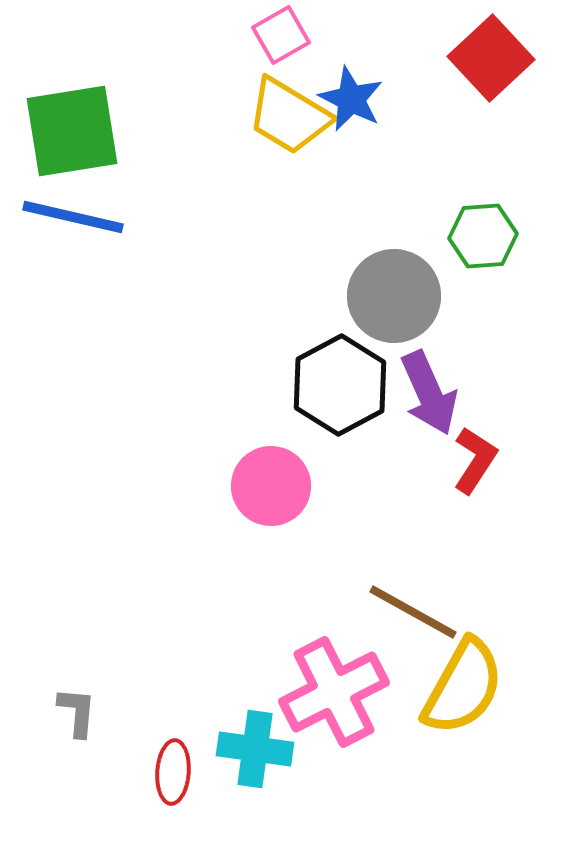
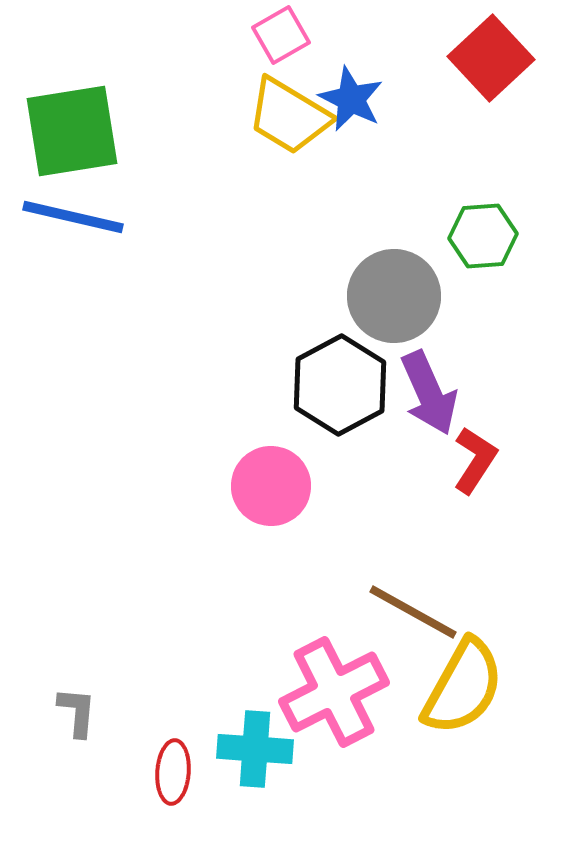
cyan cross: rotated 4 degrees counterclockwise
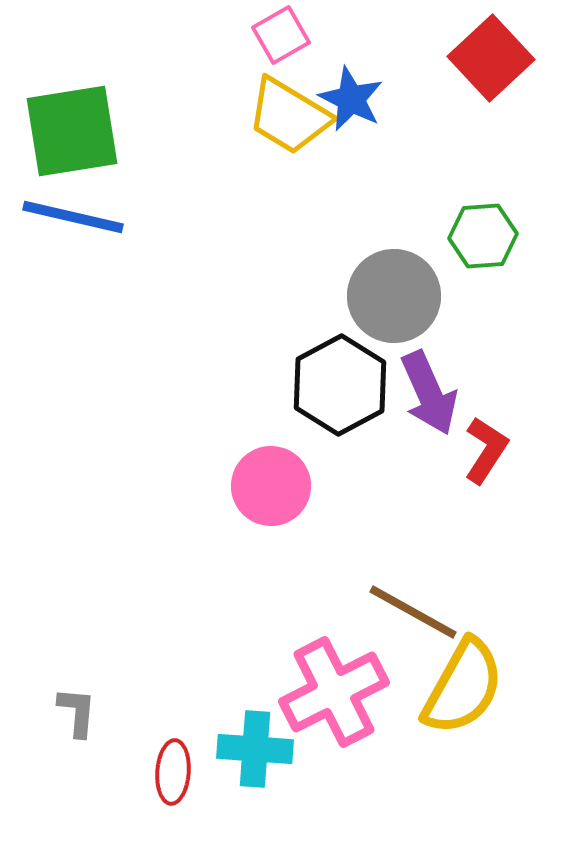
red L-shape: moved 11 px right, 10 px up
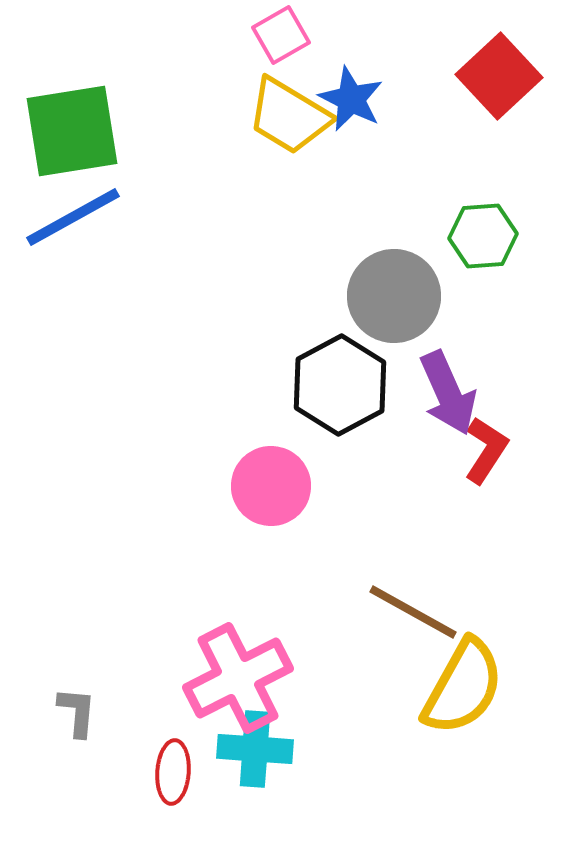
red square: moved 8 px right, 18 px down
blue line: rotated 42 degrees counterclockwise
purple arrow: moved 19 px right
pink cross: moved 96 px left, 14 px up
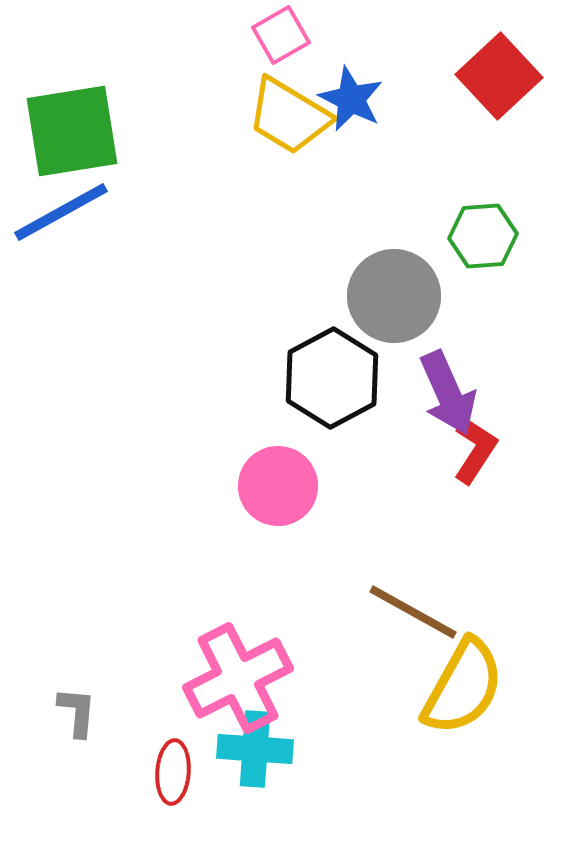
blue line: moved 12 px left, 5 px up
black hexagon: moved 8 px left, 7 px up
red L-shape: moved 11 px left
pink circle: moved 7 px right
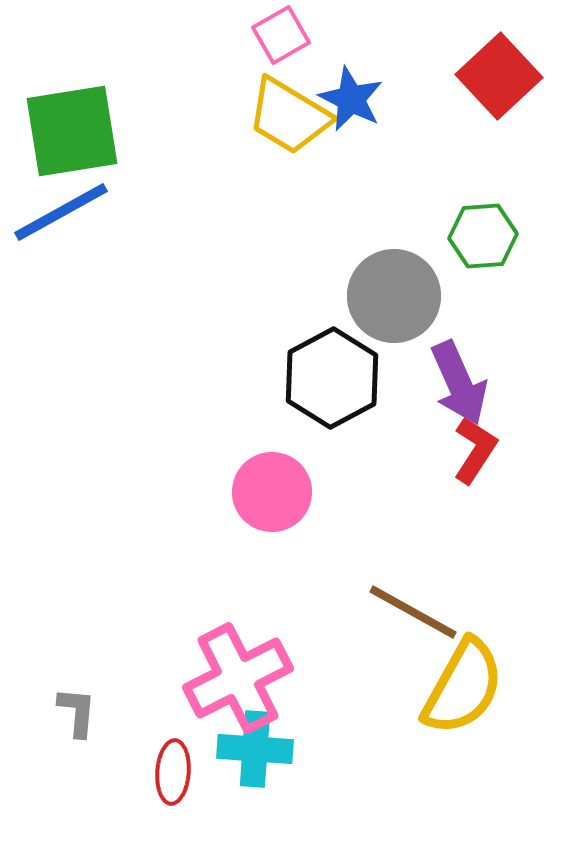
purple arrow: moved 11 px right, 10 px up
pink circle: moved 6 px left, 6 px down
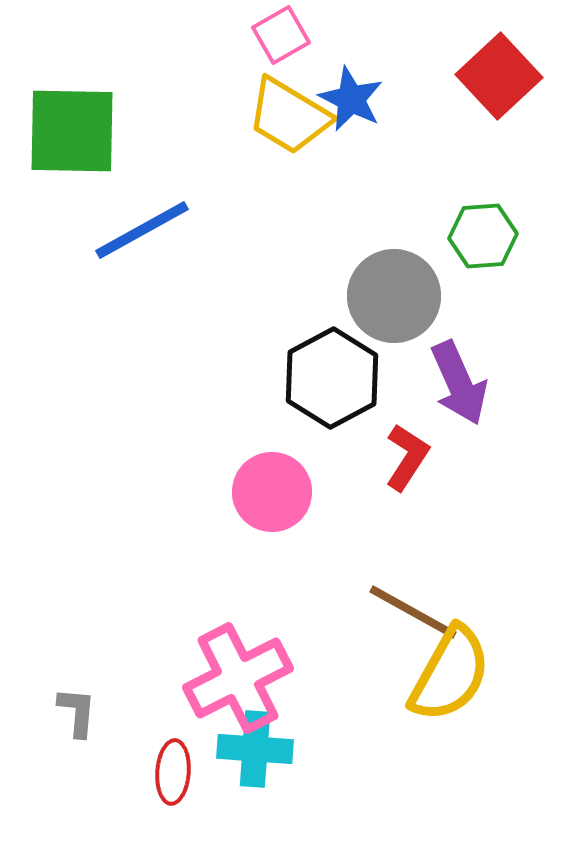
green square: rotated 10 degrees clockwise
blue line: moved 81 px right, 18 px down
red L-shape: moved 68 px left, 7 px down
yellow semicircle: moved 13 px left, 13 px up
